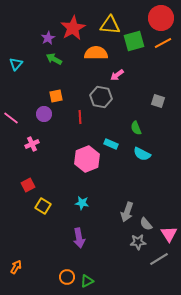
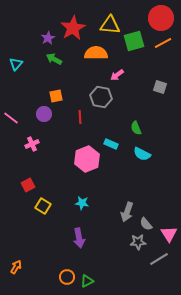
gray square: moved 2 px right, 14 px up
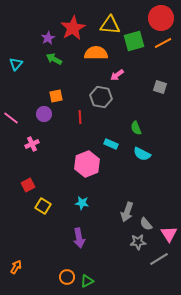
pink hexagon: moved 5 px down
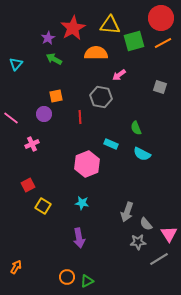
pink arrow: moved 2 px right
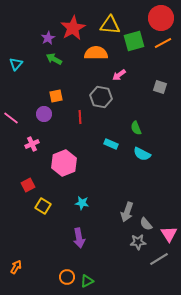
pink hexagon: moved 23 px left, 1 px up
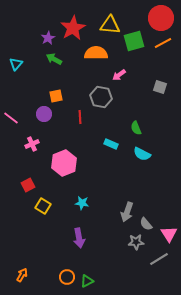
gray star: moved 2 px left
orange arrow: moved 6 px right, 8 px down
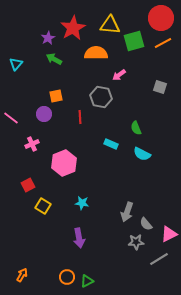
pink triangle: rotated 36 degrees clockwise
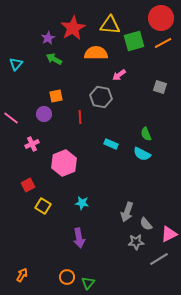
green semicircle: moved 10 px right, 6 px down
green triangle: moved 1 px right, 2 px down; rotated 24 degrees counterclockwise
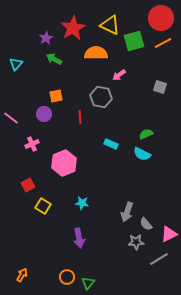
yellow triangle: rotated 20 degrees clockwise
purple star: moved 2 px left
green semicircle: rotated 88 degrees clockwise
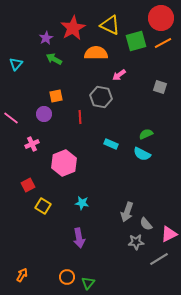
green square: moved 2 px right
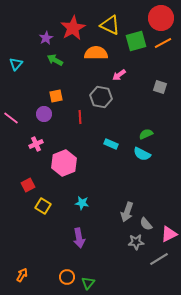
green arrow: moved 1 px right, 1 px down
pink cross: moved 4 px right
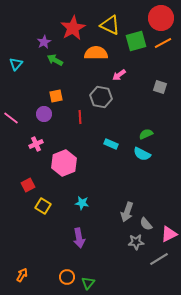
purple star: moved 2 px left, 4 px down
